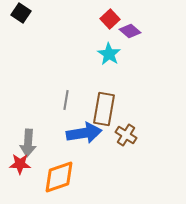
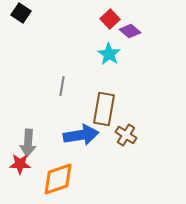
gray line: moved 4 px left, 14 px up
blue arrow: moved 3 px left, 2 px down
orange diamond: moved 1 px left, 2 px down
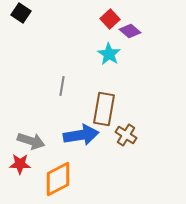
gray arrow: moved 3 px right, 2 px up; rotated 76 degrees counterclockwise
orange diamond: rotated 9 degrees counterclockwise
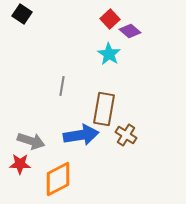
black square: moved 1 px right, 1 px down
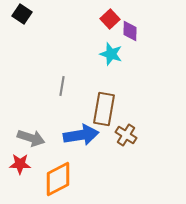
purple diamond: rotated 50 degrees clockwise
cyan star: moved 2 px right; rotated 15 degrees counterclockwise
gray arrow: moved 3 px up
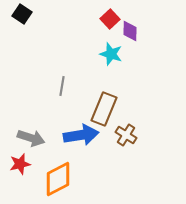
brown rectangle: rotated 12 degrees clockwise
red star: rotated 15 degrees counterclockwise
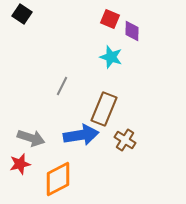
red square: rotated 24 degrees counterclockwise
purple diamond: moved 2 px right
cyan star: moved 3 px down
gray line: rotated 18 degrees clockwise
brown cross: moved 1 px left, 5 px down
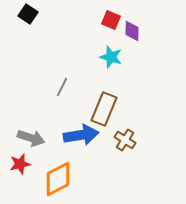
black square: moved 6 px right
red square: moved 1 px right, 1 px down
gray line: moved 1 px down
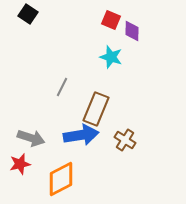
brown rectangle: moved 8 px left
orange diamond: moved 3 px right
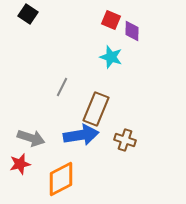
brown cross: rotated 15 degrees counterclockwise
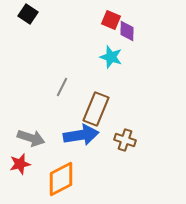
purple diamond: moved 5 px left
